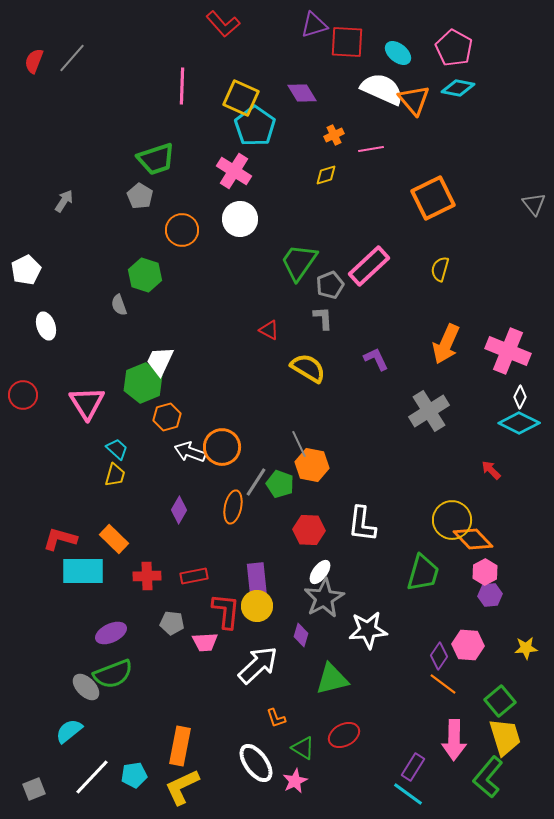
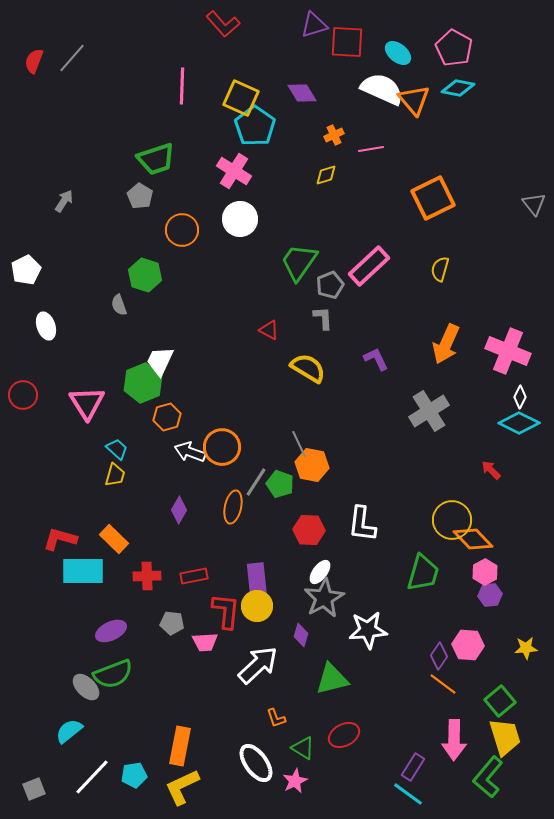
purple ellipse at (111, 633): moved 2 px up
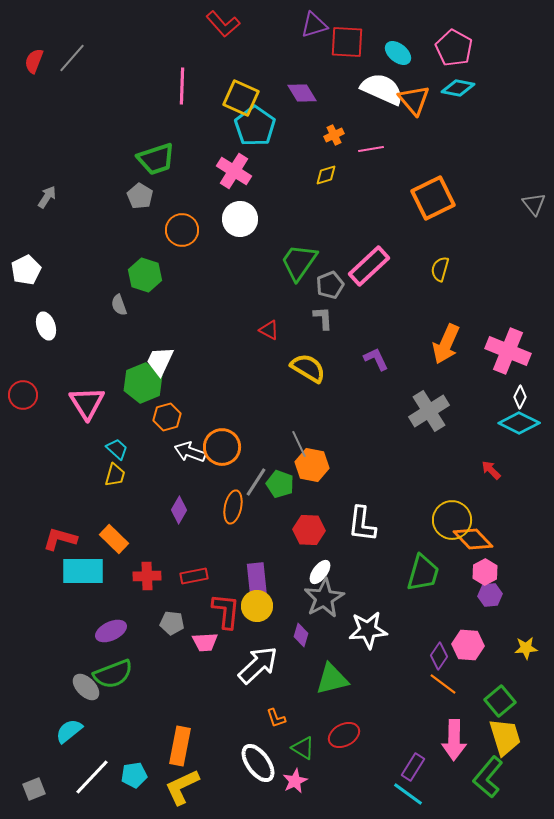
gray arrow at (64, 201): moved 17 px left, 4 px up
white ellipse at (256, 763): moved 2 px right
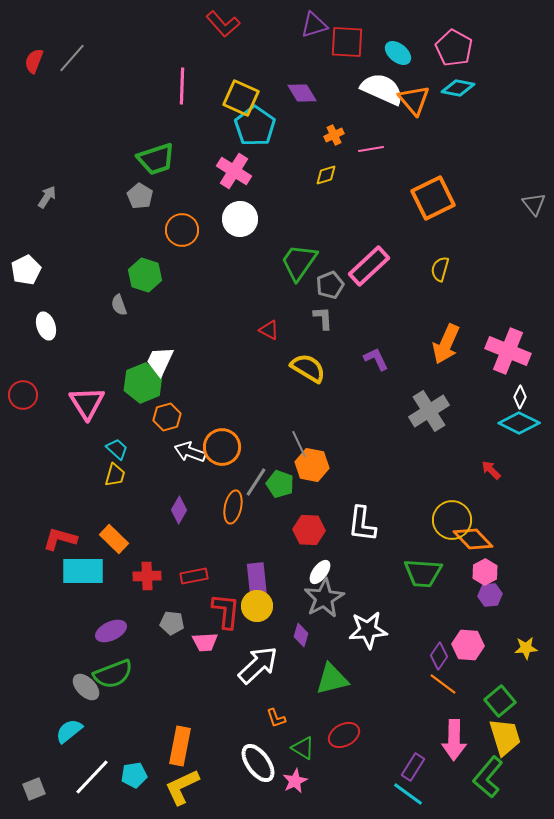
green trapezoid at (423, 573): rotated 78 degrees clockwise
